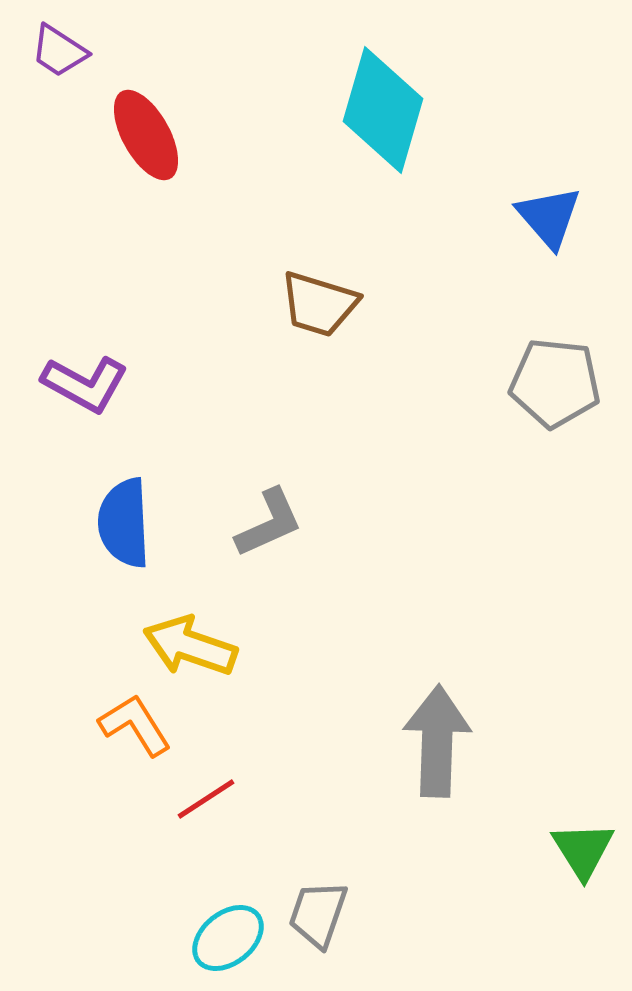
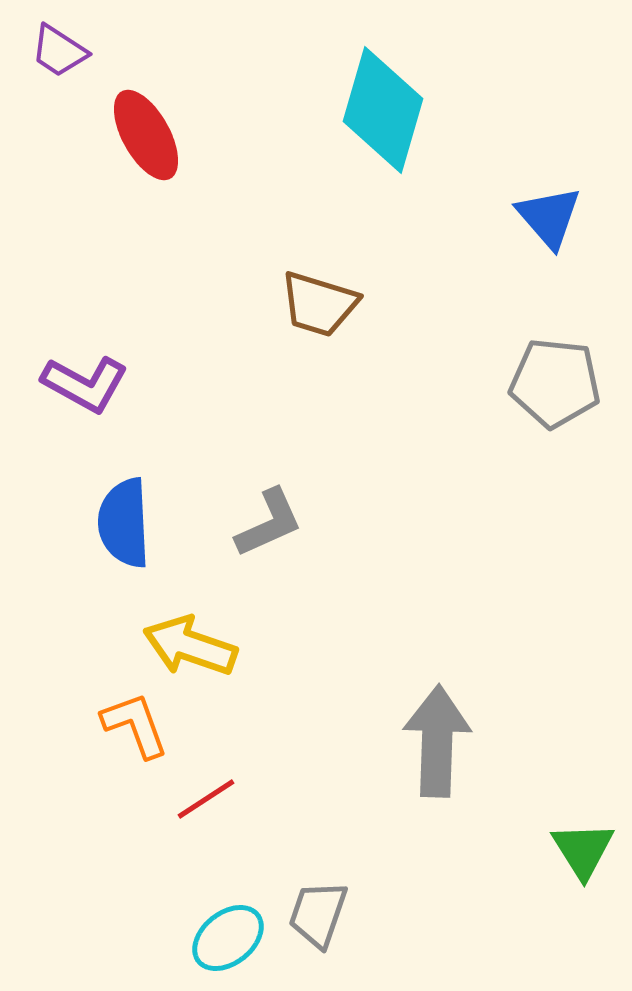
orange L-shape: rotated 12 degrees clockwise
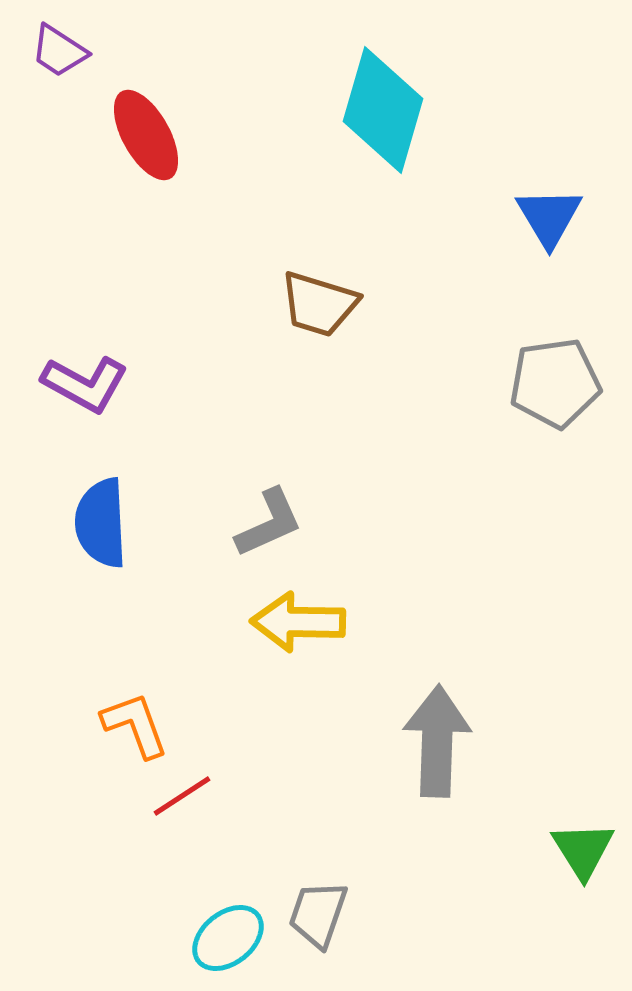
blue triangle: rotated 10 degrees clockwise
gray pentagon: rotated 14 degrees counterclockwise
blue semicircle: moved 23 px left
yellow arrow: moved 108 px right, 24 px up; rotated 18 degrees counterclockwise
red line: moved 24 px left, 3 px up
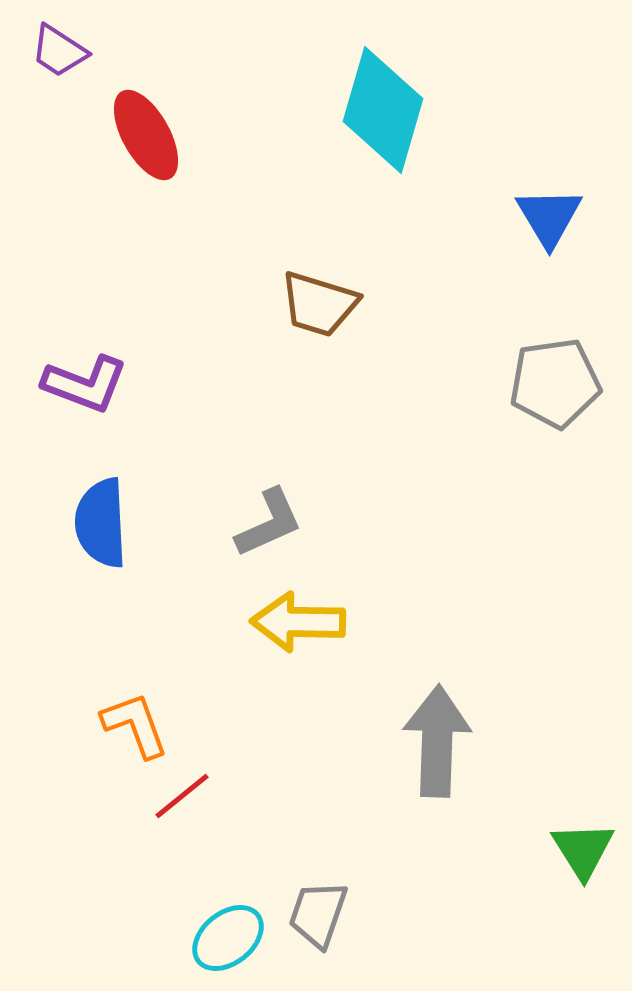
purple L-shape: rotated 8 degrees counterclockwise
red line: rotated 6 degrees counterclockwise
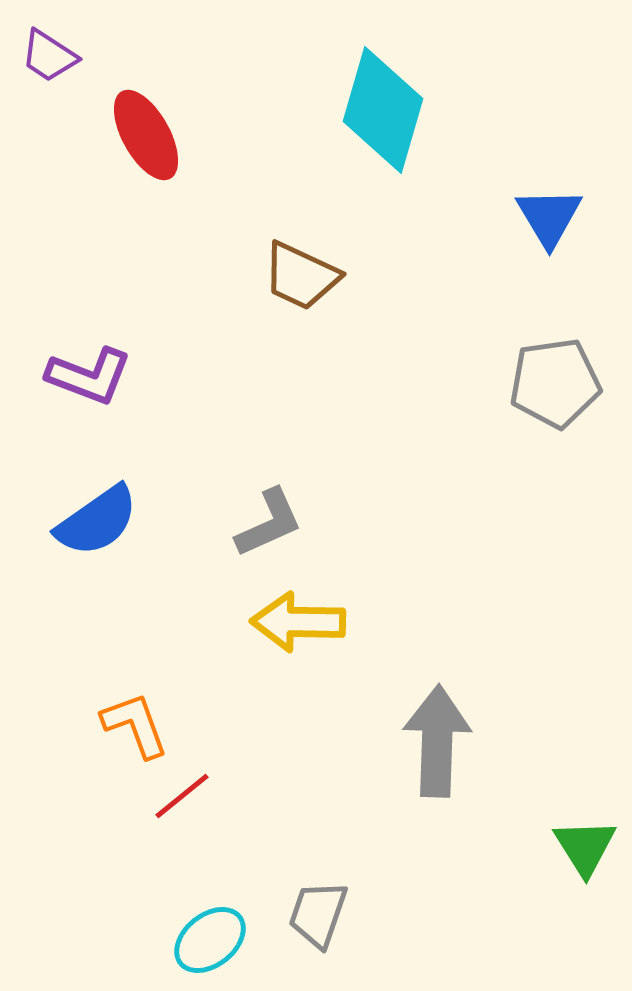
purple trapezoid: moved 10 px left, 5 px down
brown trapezoid: moved 18 px left, 28 px up; rotated 8 degrees clockwise
purple L-shape: moved 4 px right, 8 px up
blue semicircle: moved 4 px left, 2 px up; rotated 122 degrees counterclockwise
green triangle: moved 2 px right, 3 px up
cyan ellipse: moved 18 px left, 2 px down
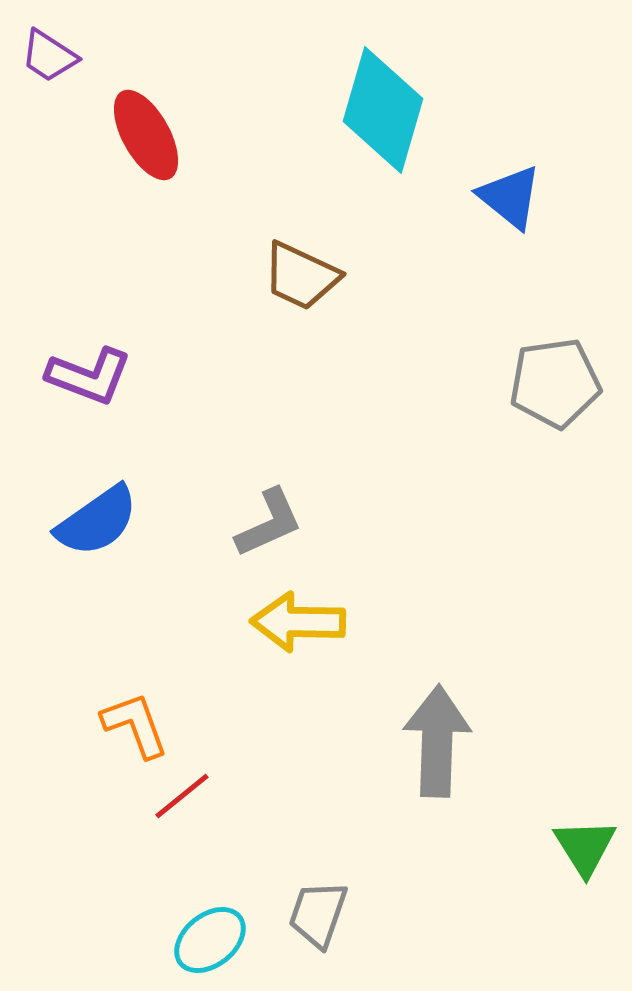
blue triangle: moved 39 px left, 20 px up; rotated 20 degrees counterclockwise
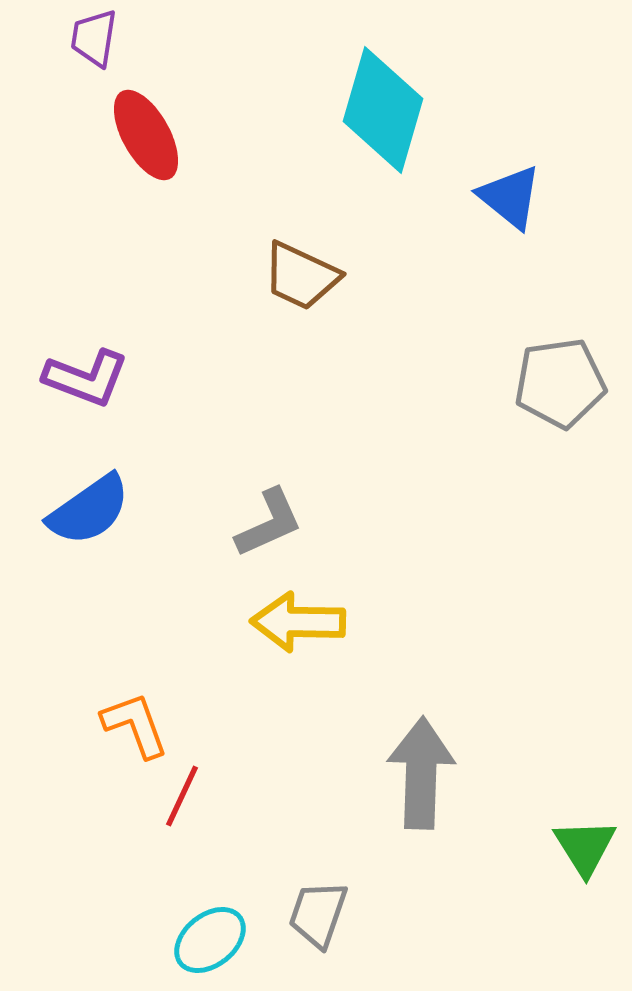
purple trapezoid: moved 45 px right, 18 px up; rotated 66 degrees clockwise
purple L-shape: moved 3 px left, 2 px down
gray pentagon: moved 5 px right
blue semicircle: moved 8 px left, 11 px up
gray arrow: moved 16 px left, 32 px down
red line: rotated 26 degrees counterclockwise
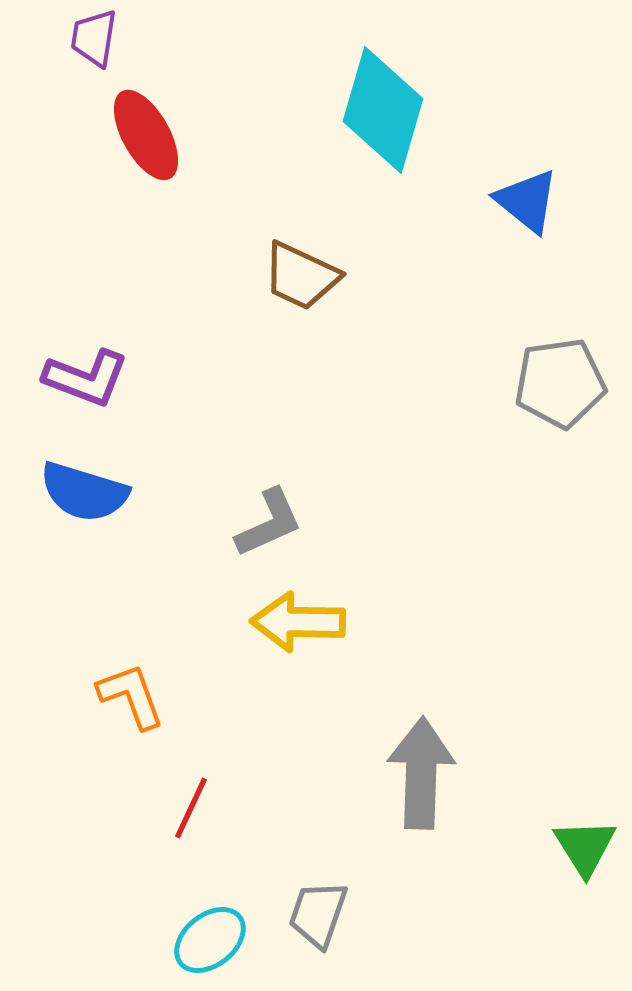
blue triangle: moved 17 px right, 4 px down
blue semicircle: moved 5 px left, 18 px up; rotated 52 degrees clockwise
orange L-shape: moved 4 px left, 29 px up
red line: moved 9 px right, 12 px down
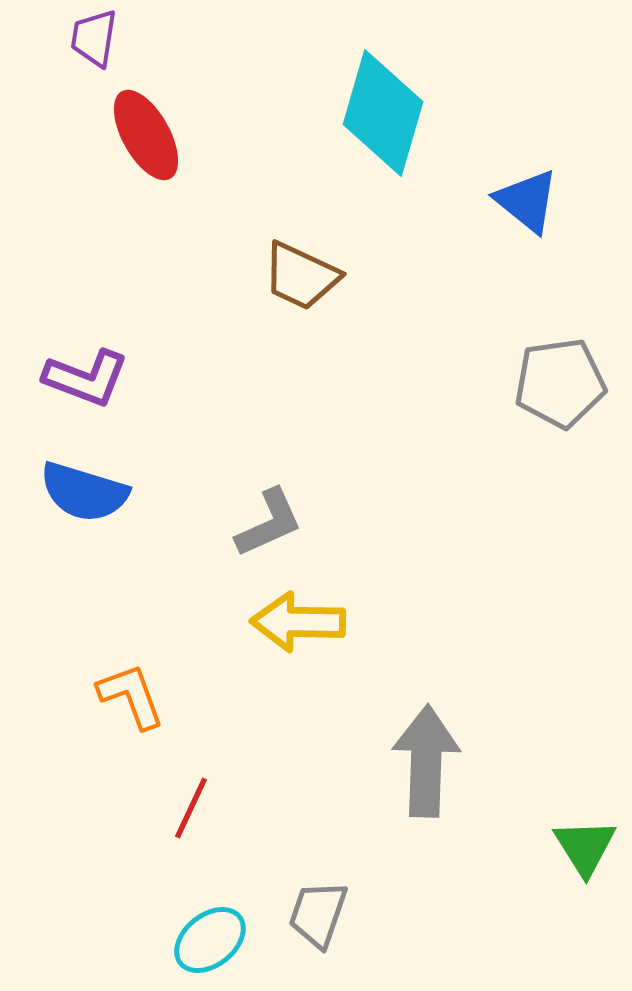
cyan diamond: moved 3 px down
gray arrow: moved 5 px right, 12 px up
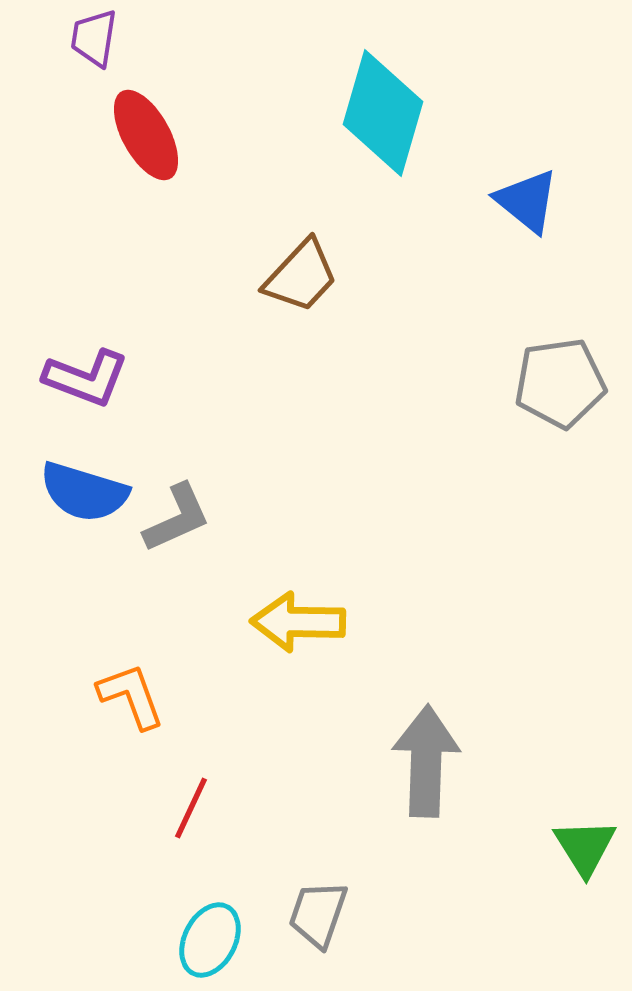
brown trapezoid: rotated 72 degrees counterclockwise
gray L-shape: moved 92 px left, 5 px up
cyan ellipse: rotated 24 degrees counterclockwise
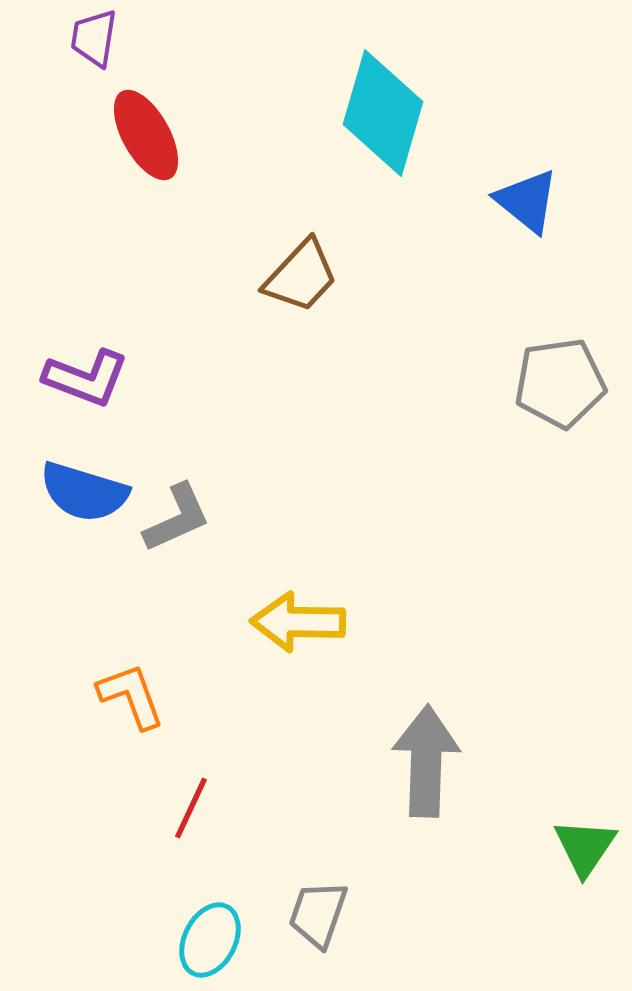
green triangle: rotated 6 degrees clockwise
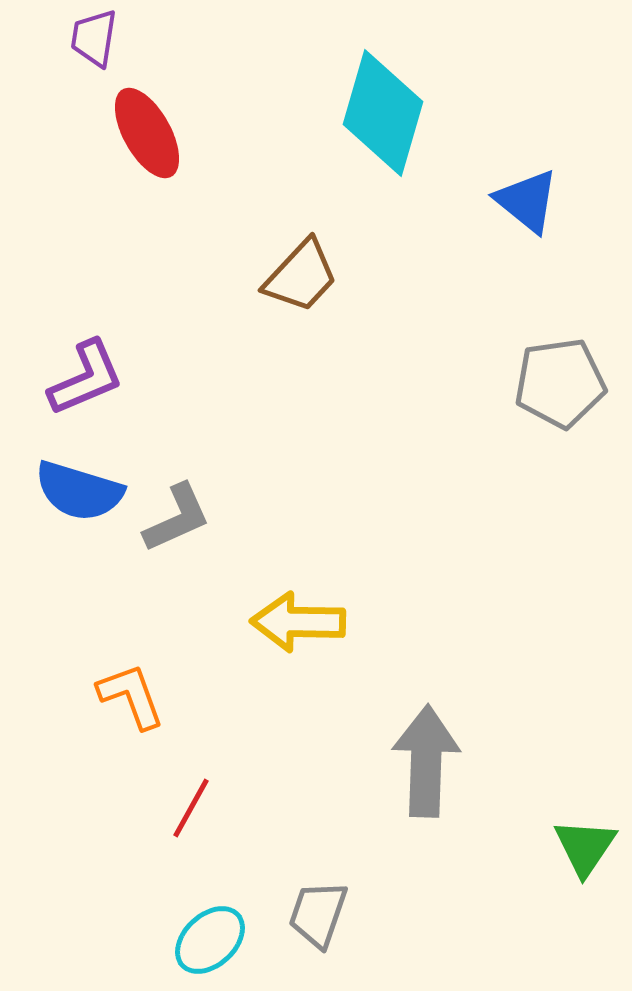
red ellipse: moved 1 px right, 2 px up
purple L-shape: rotated 44 degrees counterclockwise
blue semicircle: moved 5 px left, 1 px up
red line: rotated 4 degrees clockwise
cyan ellipse: rotated 20 degrees clockwise
